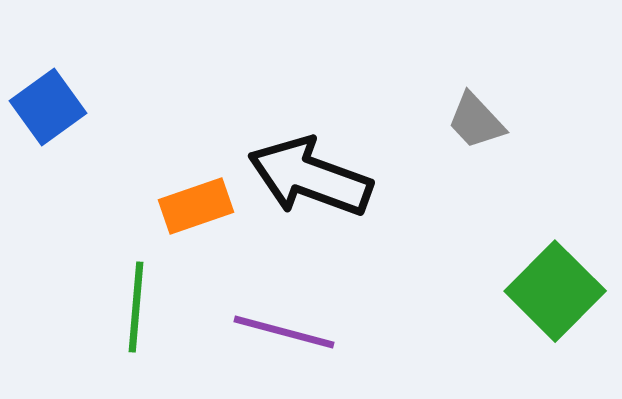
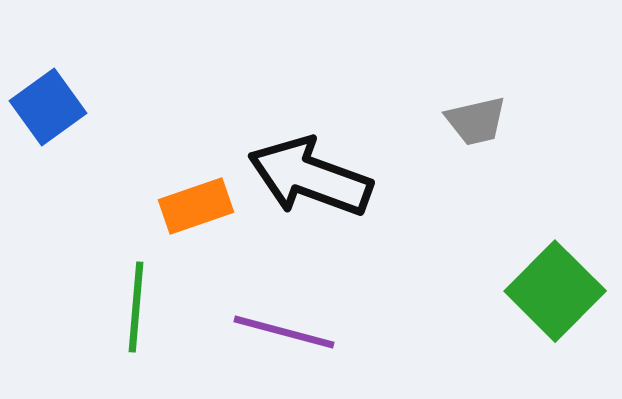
gray trapezoid: rotated 60 degrees counterclockwise
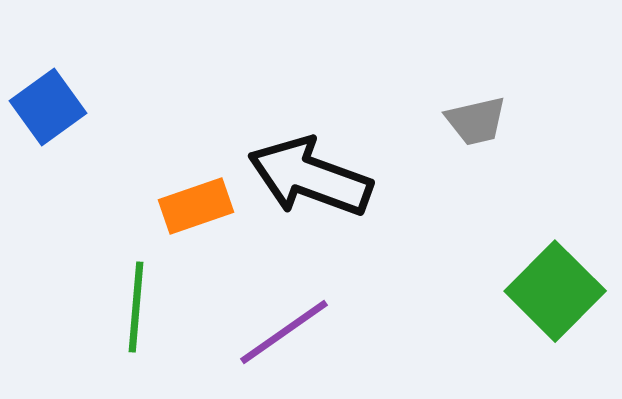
purple line: rotated 50 degrees counterclockwise
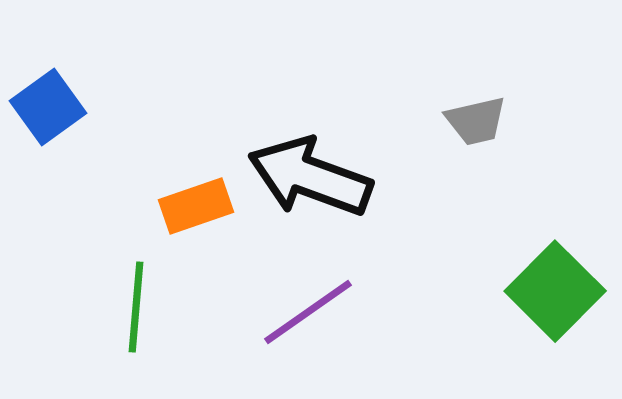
purple line: moved 24 px right, 20 px up
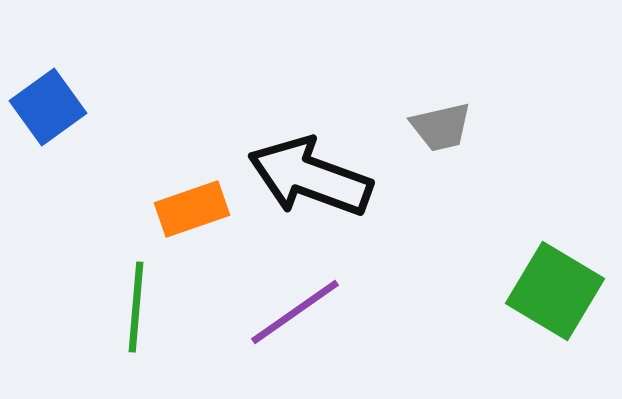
gray trapezoid: moved 35 px left, 6 px down
orange rectangle: moved 4 px left, 3 px down
green square: rotated 14 degrees counterclockwise
purple line: moved 13 px left
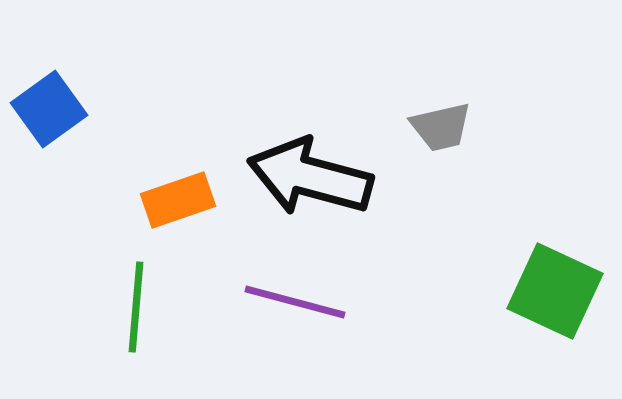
blue square: moved 1 px right, 2 px down
black arrow: rotated 5 degrees counterclockwise
orange rectangle: moved 14 px left, 9 px up
green square: rotated 6 degrees counterclockwise
purple line: moved 10 px up; rotated 50 degrees clockwise
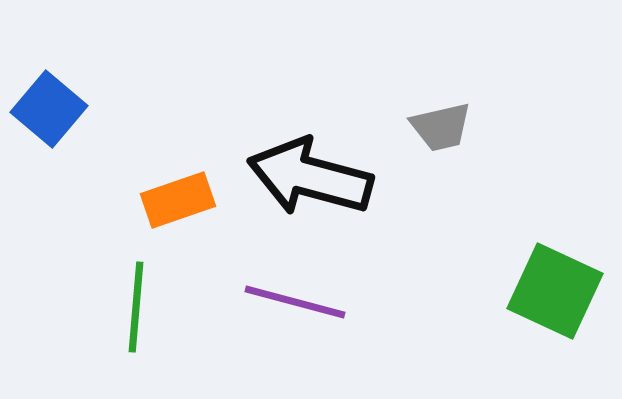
blue square: rotated 14 degrees counterclockwise
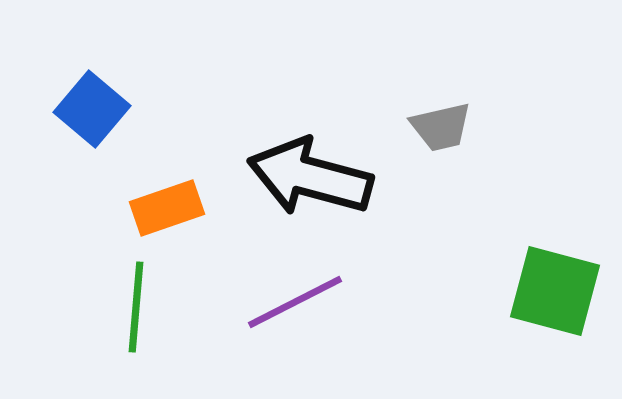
blue square: moved 43 px right
orange rectangle: moved 11 px left, 8 px down
green square: rotated 10 degrees counterclockwise
purple line: rotated 42 degrees counterclockwise
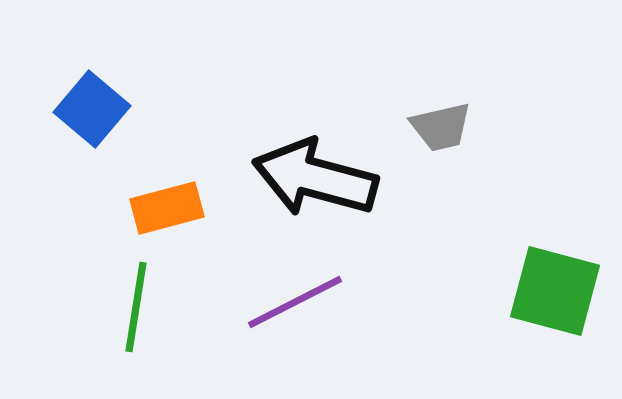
black arrow: moved 5 px right, 1 px down
orange rectangle: rotated 4 degrees clockwise
green line: rotated 4 degrees clockwise
